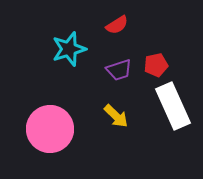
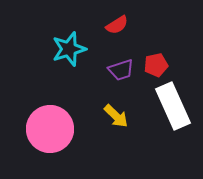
purple trapezoid: moved 2 px right
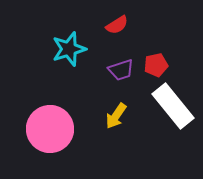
white rectangle: rotated 15 degrees counterclockwise
yellow arrow: rotated 80 degrees clockwise
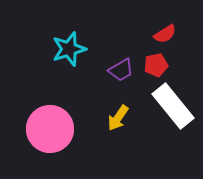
red semicircle: moved 48 px right, 9 px down
purple trapezoid: rotated 12 degrees counterclockwise
yellow arrow: moved 2 px right, 2 px down
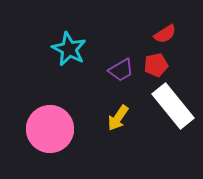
cyan star: rotated 28 degrees counterclockwise
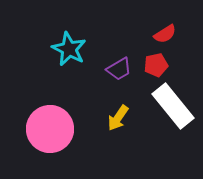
purple trapezoid: moved 2 px left, 1 px up
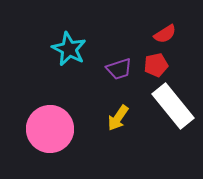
purple trapezoid: rotated 12 degrees clockwise
